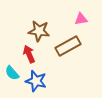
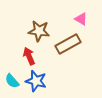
pink triangle: rotated 40 degrees clockwise
brown rectangle: moved 2 px up
red arrow: moved 2 px down
cyan semicircle: moved 8 px down
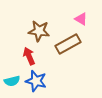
cyan semicircle: rotated 63 degrees counterclockwise
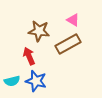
pink triangle: moved 8 px left, 1 px down
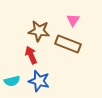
pink triangle: rotated 32 degrees clockwise
brown rectangle: rotated 50 degrees clockwise
red arrow: moved 2 px right, 1 px up
blue star: moved 3 px right
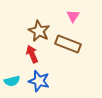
pink triangle: moved 4 px up
brown star: rotated 20 degrees clockwise
red arrow: moved 1 px right, 1 px up
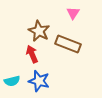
pink triangle: moved 3 px up
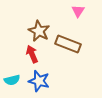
pink triangle: moved 5 px right, 2 px up
cyan semicircle: moved 1 px up
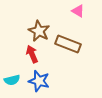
pink triangle: rotated 32 degrees counterclockwise
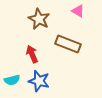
brown star: moved 12 px up
